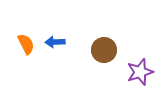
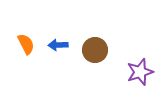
blue arrow: moved 3 px right, 3 px down
brown circle: moved 9 px left
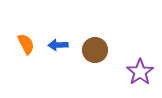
purple star: rotated 16 degrees counterclockwise
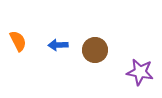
orange semicircle: moved 8 px left, 3 px up
purple star: rotated 28 degrees counterclockwise
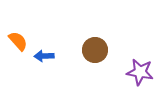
orange semicircle: rotated 15 degrees counterclockwise
blue arrow: moved 14 px left, 11 px down
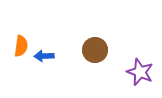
orange semicircle: moved 3 px right, 5 px down; rotated 50 degrees clockwise
purple star: rotated 12 degrees clockwise
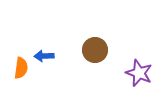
orange semicircle: moved 22 px down
purple star: moved 1 px left, 1 px down
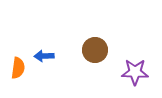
orange semicircle: moved 3 px left
purple star: moved 4 px left, 1 px up; rotated 20 degrees counterclockwise
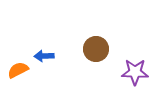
brown circle: moved 1 px right, 1 px up
orange semicircle: moved 2 px down; rotated 125 degrees counterclockwise
